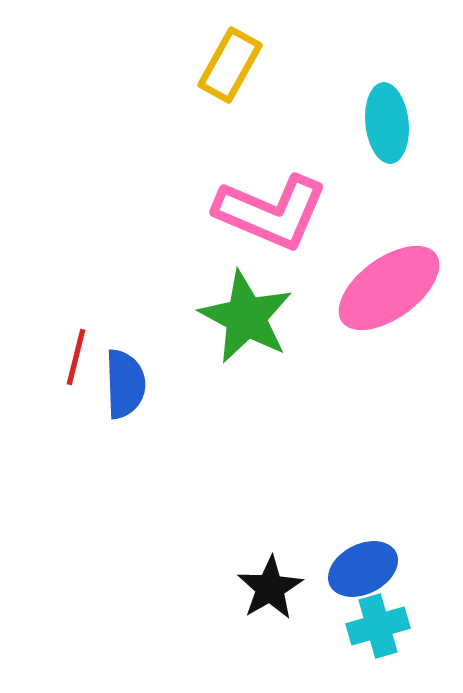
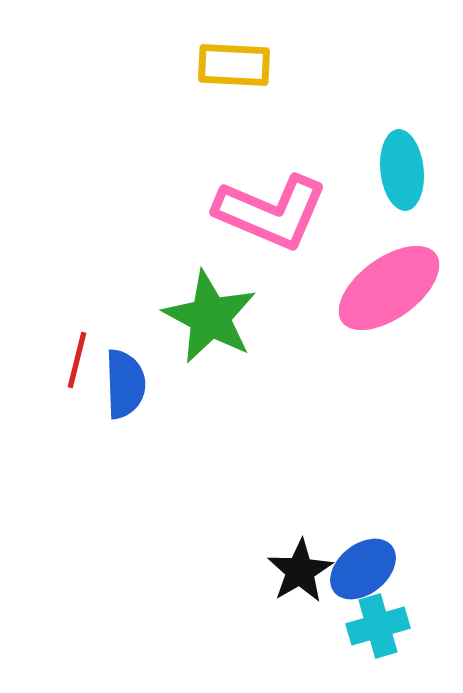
yellow rectangle: moved 4 px right; rotated 64 degrees clockwise
cyan ellipse: moved 15 px right, 47 px down
green star: moved 36 px left
red line: moved 1 px right, 3 px down
blue ellipse: rotated 12 degrees counterclockwise
black star: moved 30 px right, 17 px up
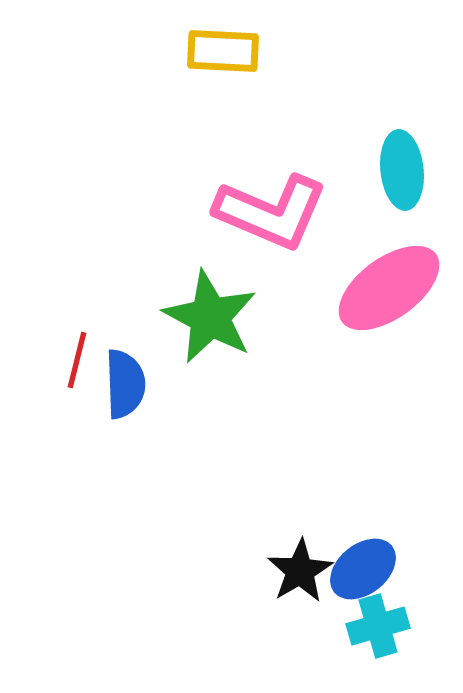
yellow rectangle: moved 11 px left, 14 px up
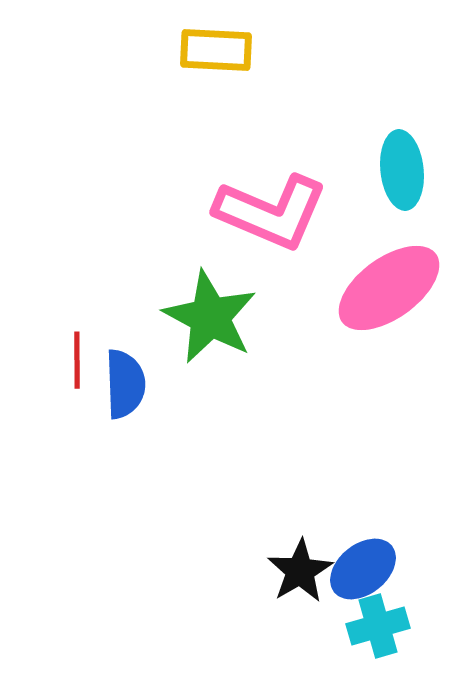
yellow rectangle: moved 7 px left, 1 px up
red line: rotated 14 degrees counterclockwise
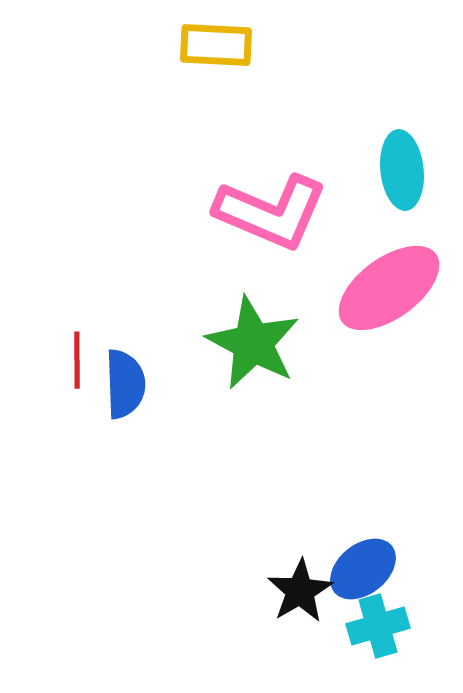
yellow rectangle: moved 5 px up
green star: moved 43 px right, 26 px down
black star: moved 20 px down
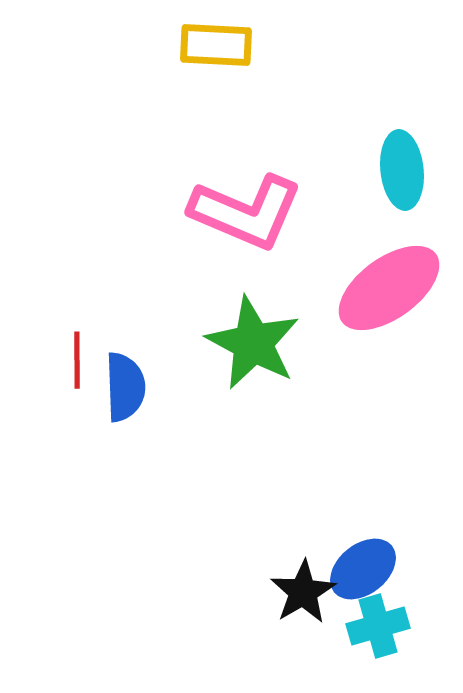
pink L-shape: moved 25 px left
blue semicircle: moved 3 px down
black star: moved 3 px right, 1 px down
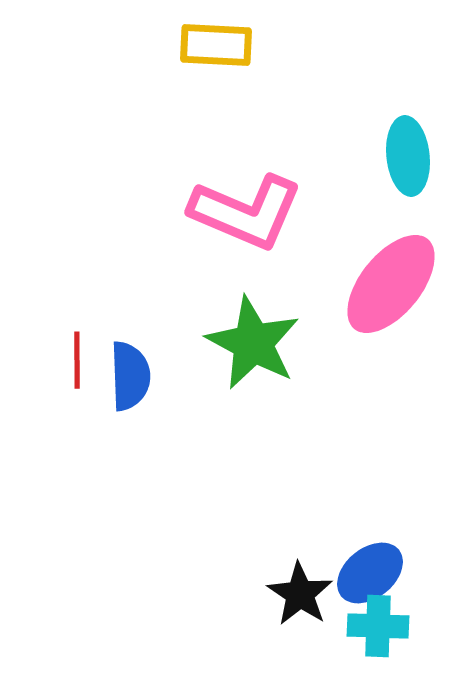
cyan ellipse: moved 6 px right, 14 px up
pink ellipse: moved 2 px right, 4 px up; rotated 15 degrees counterclockwise
blue semicircle: moved 5 px right, 11 px up
blue ellipse: moved 7 px right, 4 px down
black star: moved 3 px left, 2 px down; rotated 8 degrees counterclockwise
cyan cross: rotated 18 degrees clockwise
